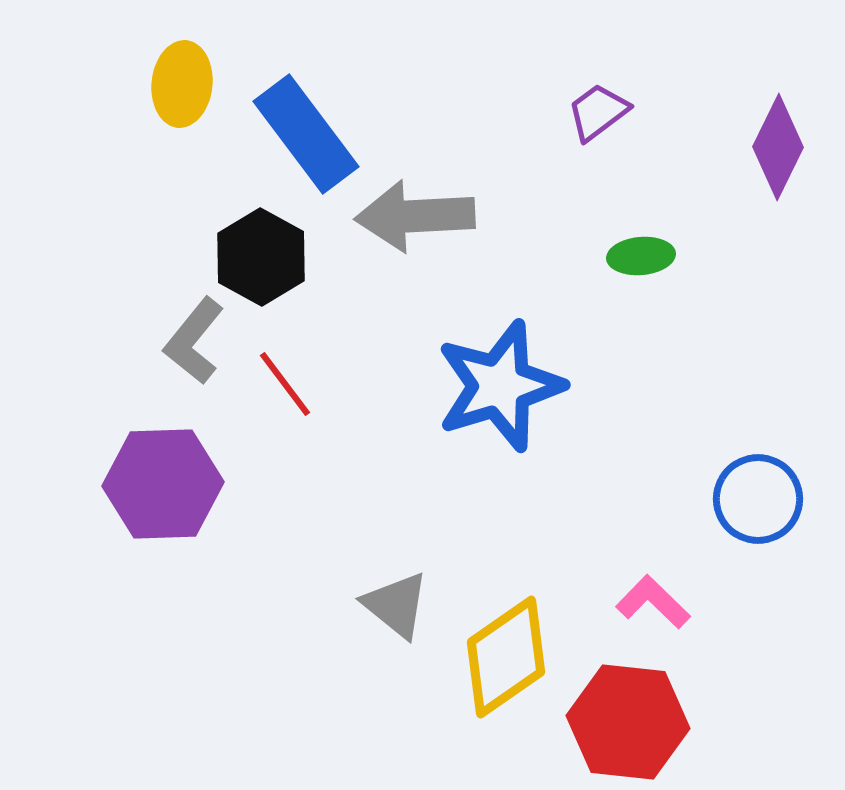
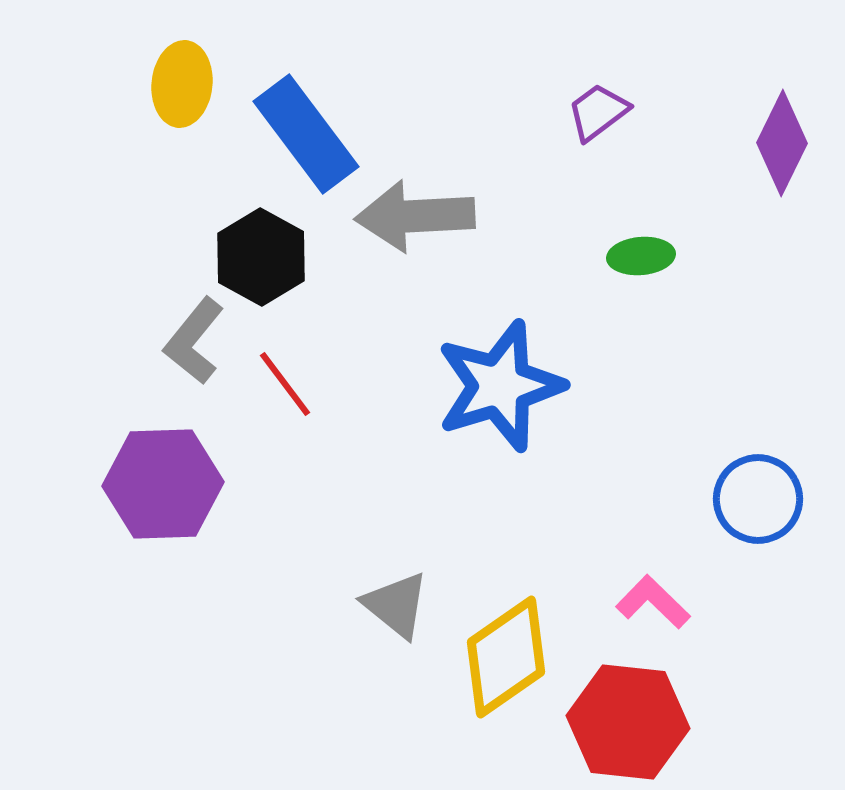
purple diamond: moved 4 px right, 4 px up
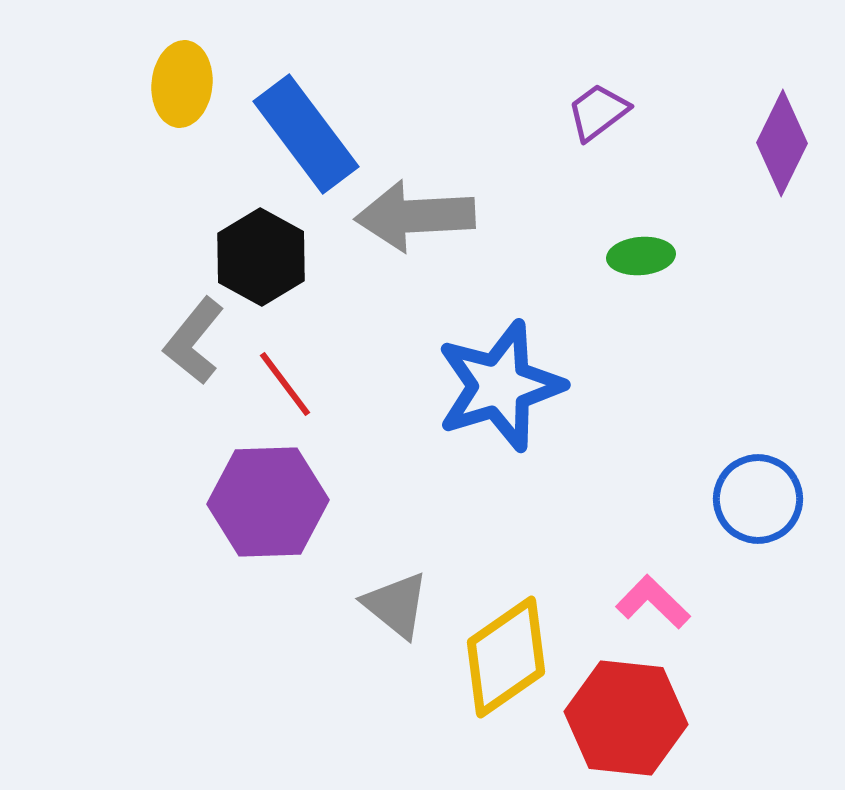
purple hexagon: moved 105 px right, 18 px down
red hexagon: moved 2 px left, 4 px up
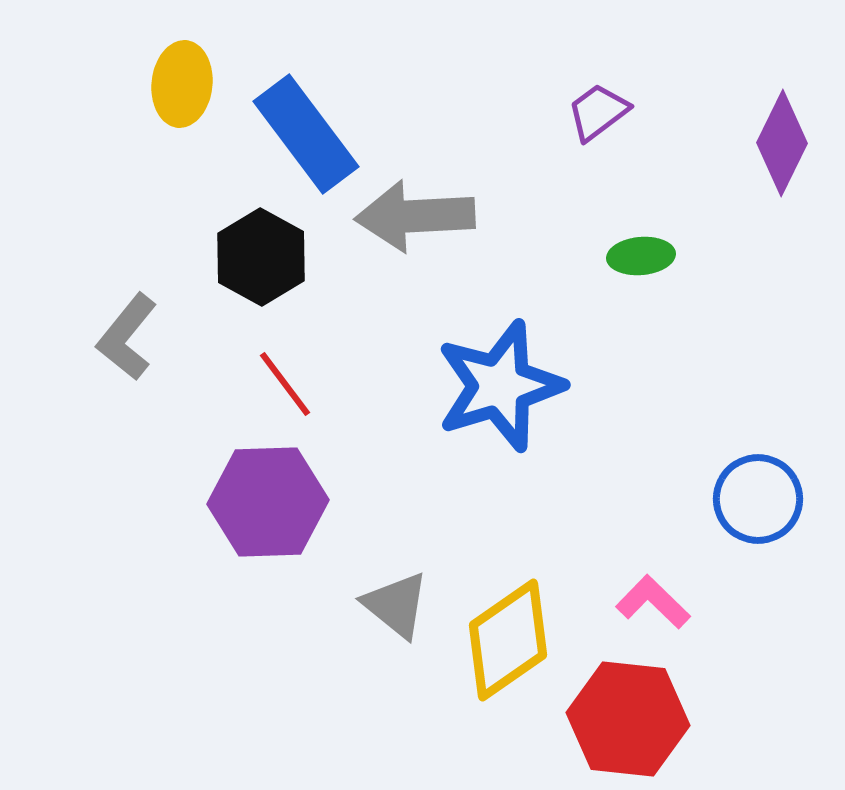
gray L-shape: moved 67 px left, 4 px up
yellow diamond: moved 2 px right, 17 px up
red hexagon: moved 2 px right, 1 px down
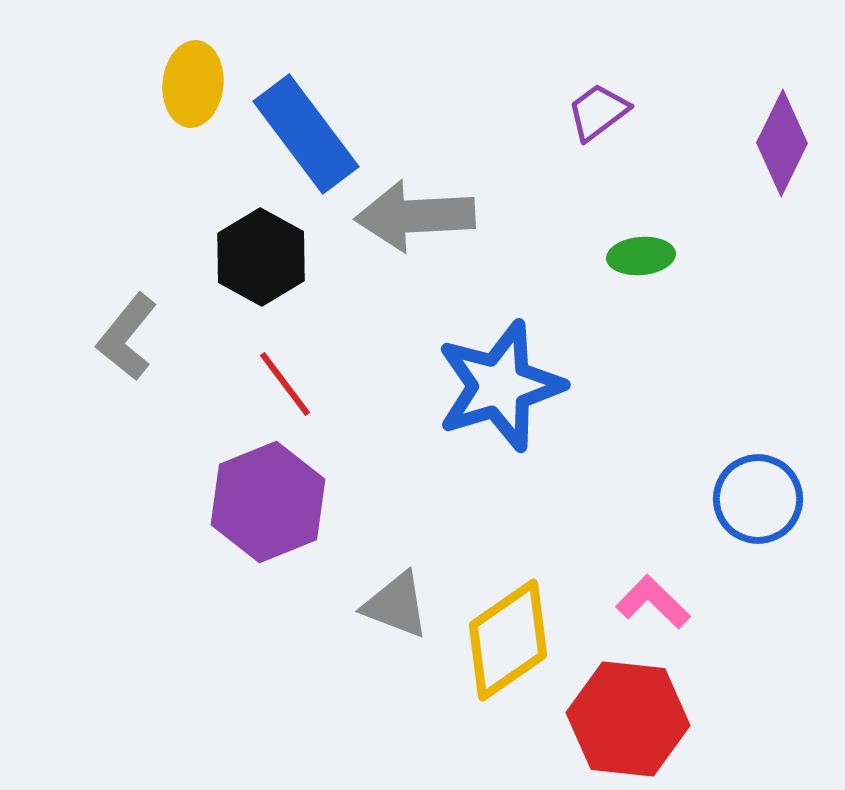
yellow ellipse: moved 11 px right
purple hexagon: rotated 20 degrees counterclockwise
gray triangle: rotated 18 degrees counterclockwise
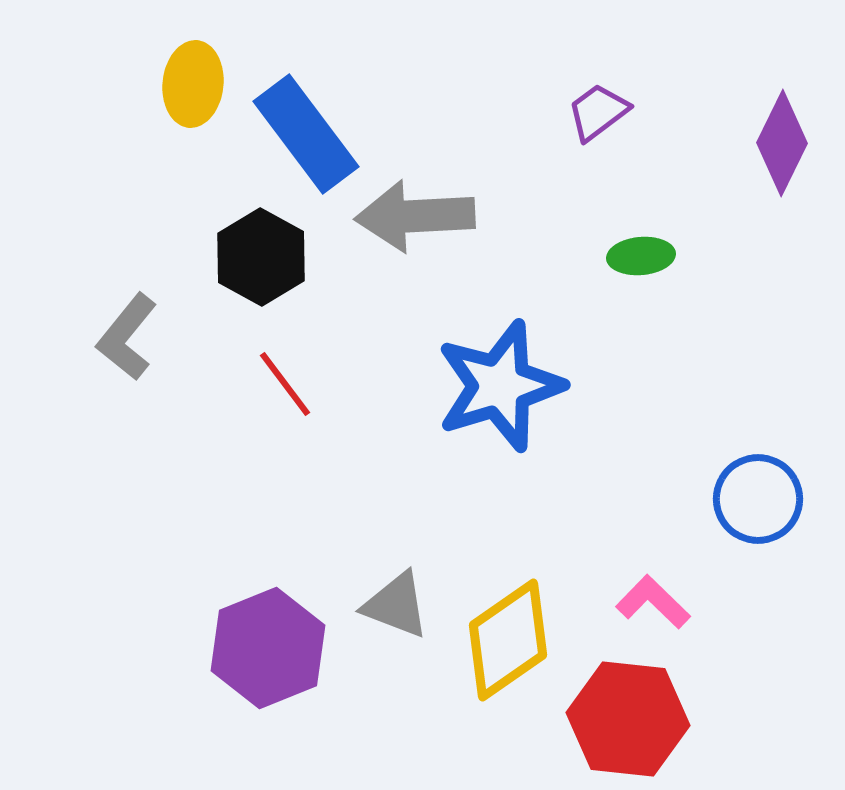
purple hexagon: moved 146 px down
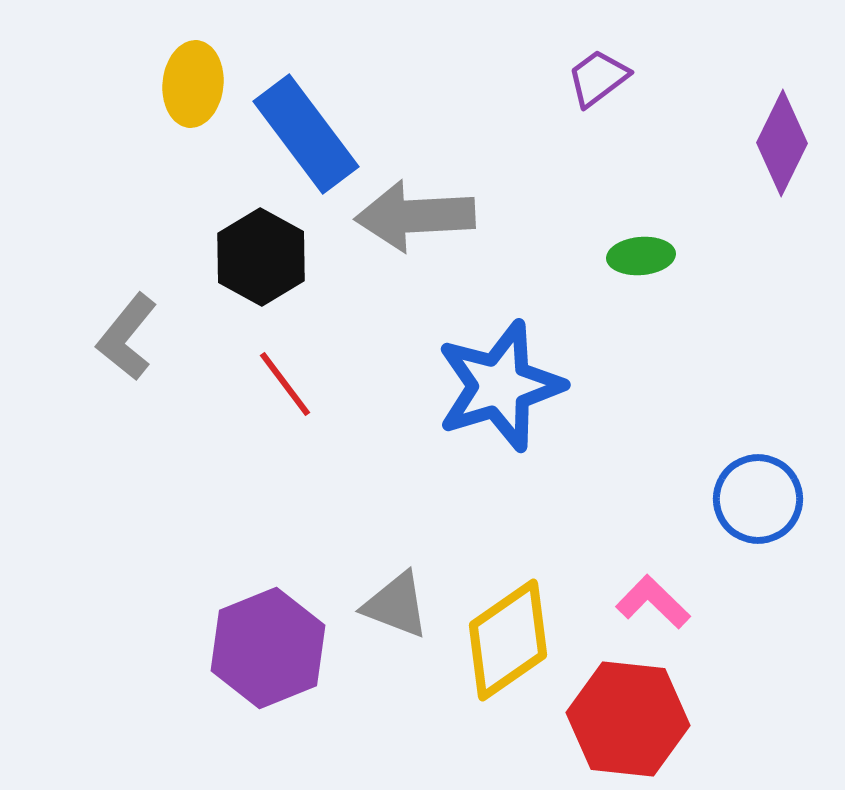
purple trapezoid: moved 34 px up
